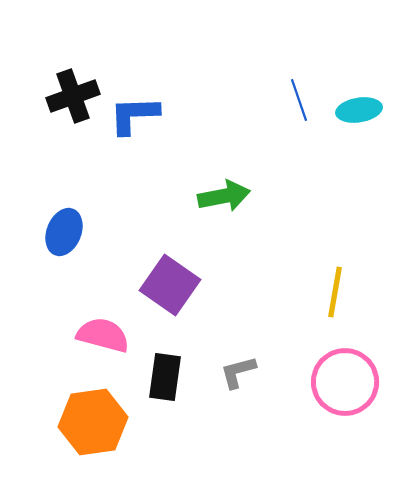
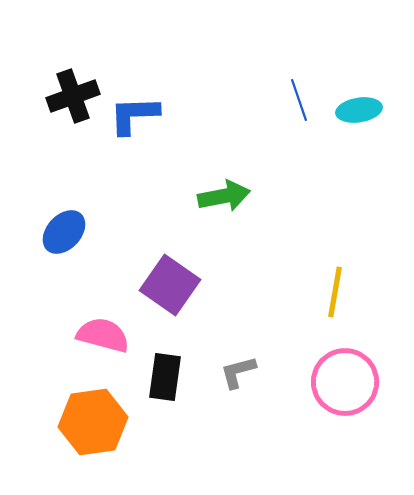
blue ellipse: rotated 21 degrees clockwise
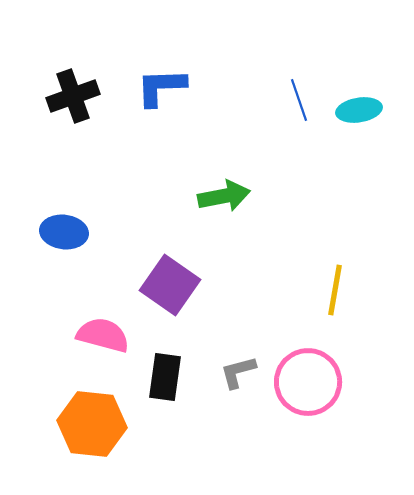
blue L-shape: moved 27 px right, 28 px up
blue ellipse: rotated 54 degrees clockwise
yellow line: moved 2 px up
pink circle: moved 37 px left
orange hexagon: moved 1 px left, 2 px down; rotated 14 degrees clockwise
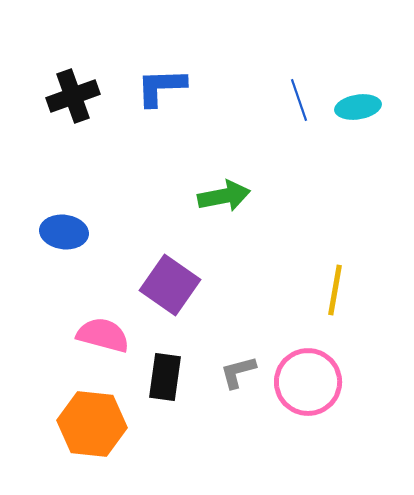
cyan ellipse: moved 1 px left, 3 px up
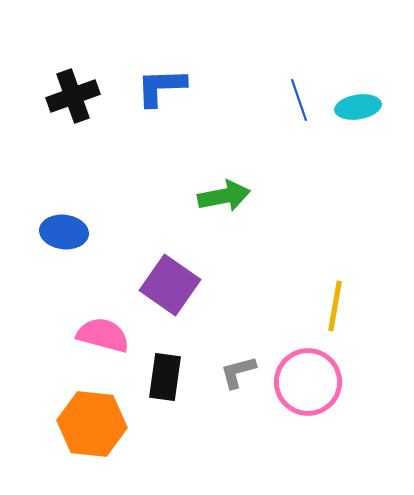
yellow line: moved 16 px down
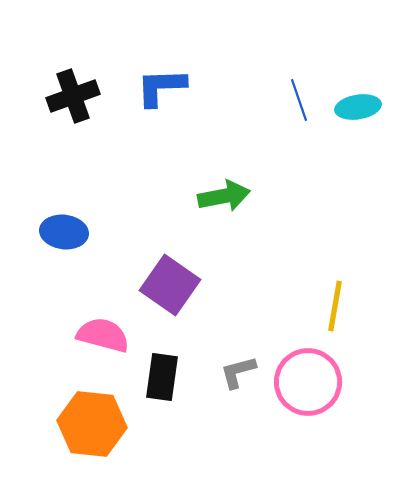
black rectangle: moved 3 px left
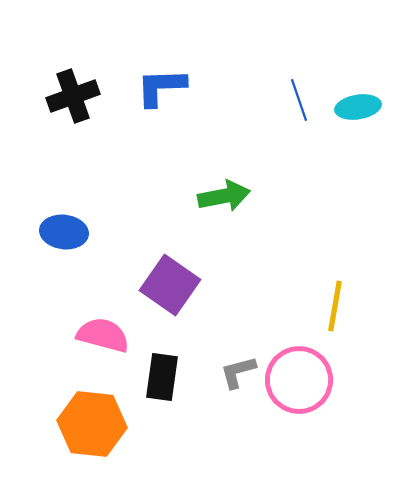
pink circle: moved 9 px left, 2 px up
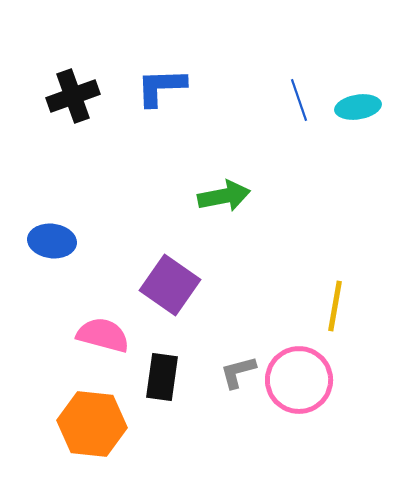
blue ellipse: moved 12 px left, 9 px down
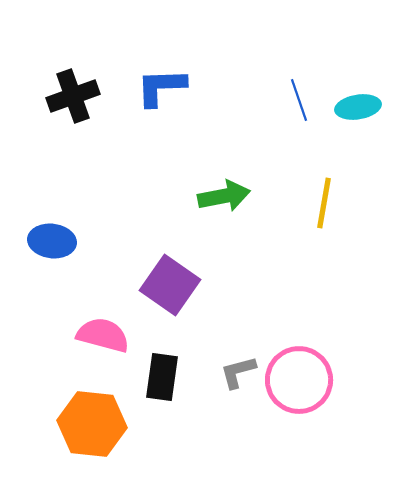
yellow line: moved 11 px left, 103 px up
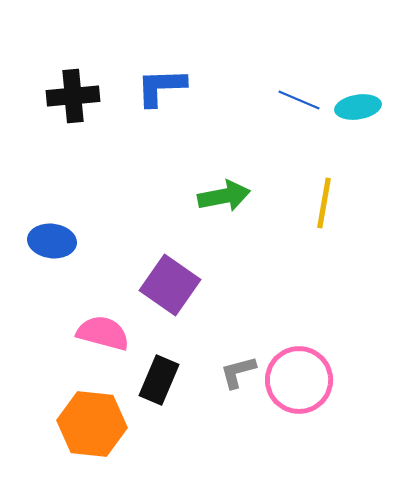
black cross: rotated 15 degrees clockwise
blue line: rotated 48 degrees counterclockwise
pink semicircle: moved 2 px up
black rectangle: moved 3 px left, 3 px down; rotated 15 degrees clockwise
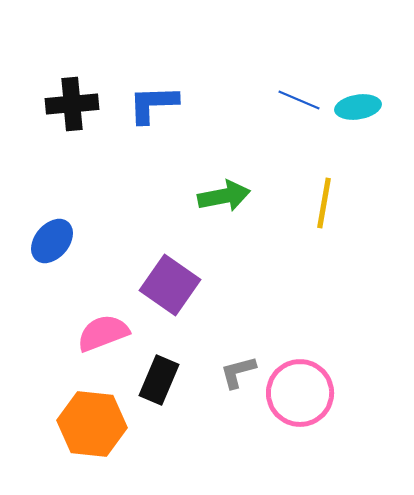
blue L-shape: moved 8 px left, 17 px down
black cross: moved 1 px left, 8 px down
blue ellipse: rotated 57 degrees counterclockwise
pink semicircle: rotated 36 degrees counterclockwise
pink circle: moved 1 px right, 13 px down
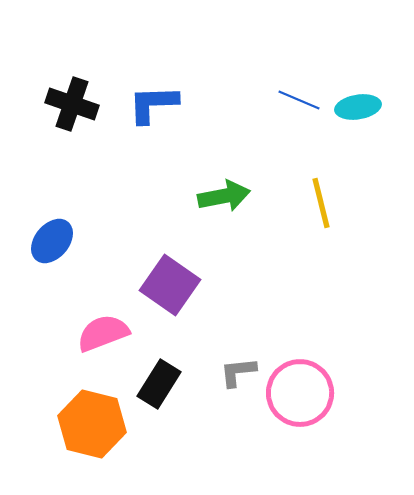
black cross: rotated 24 degrees clockwise
yellow line: moved 3 px left; rotated 24 degrees counterclockwise
gray L-shape: rotated 9 degrees clockwise
black rectangle: moved 4 px down; rotated 9 degrees clockwise
orange hexagon: rotated 8 degrees clockwise
